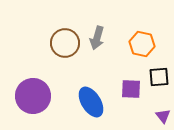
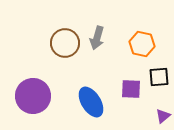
purple triangle: rotated 28 degrees clockwise
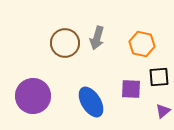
purple triangle: moved 5 px up
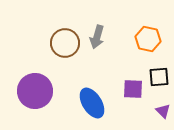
gray arrow: moved 1 px up
orange hexagon: moved 6 px right, 5 px up
purple square: moved 2 px right
purple circle: moved 2 px right, 5 px up
blue ellipse: moved 1 px right, 1 px down
purple triangle: rotated 35 degrees counterclockwise
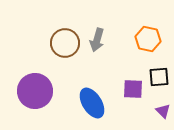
gray arrow: moved 3 px down
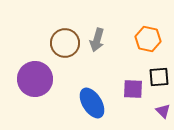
purple circle: moved 12 px up
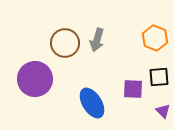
orange hexagon: moved 7 px right, 1 px up; rotated 10 degrees clockwise
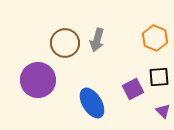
purple circle: moved 3 px right, 1 px down
purple square: rotated 30 degrees counterclockwise
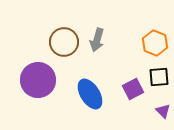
orange hexagon: moved 5 px down
brown circle: moved 1 px left, 1 px up
blue ellipse: moved 2 px left, 9 px up
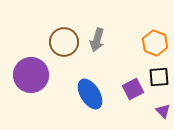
purple circle: moved 7 px left, 5 px up
